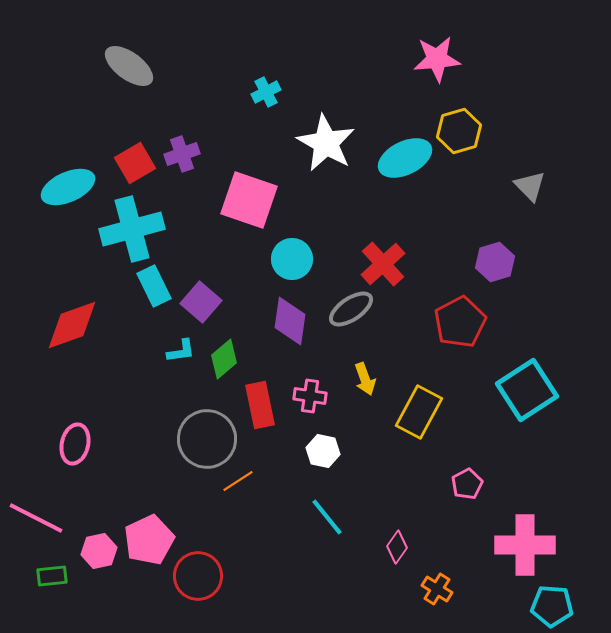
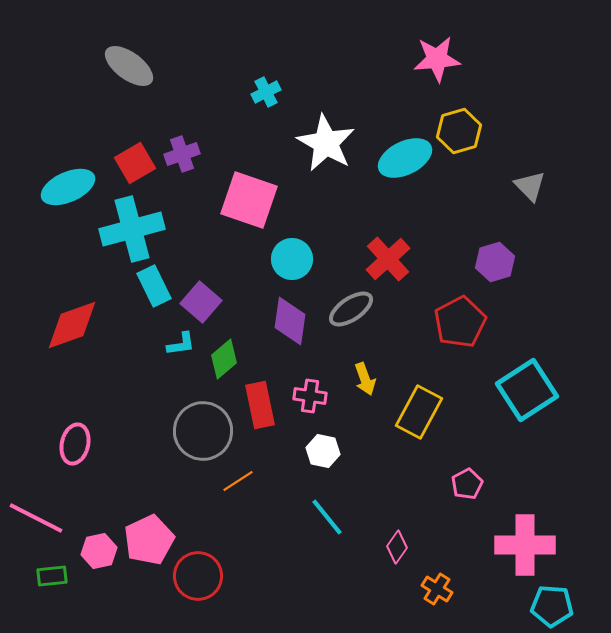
red cross at (383, 264): moved 5 px right, 5 px up
cyan L-shape at (181, 351): moved 7 px up
gray circle at (207, 439): moved 4 px left, 8 px up
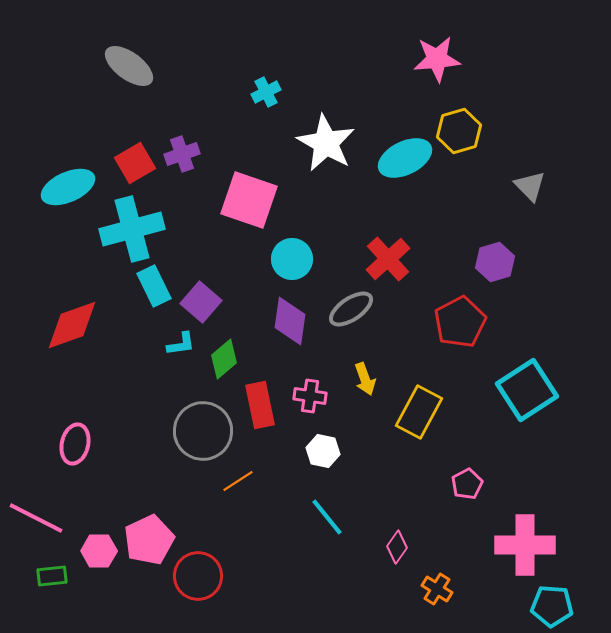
pink hexagon at (99, 551): rotated 12 degrees clockwise
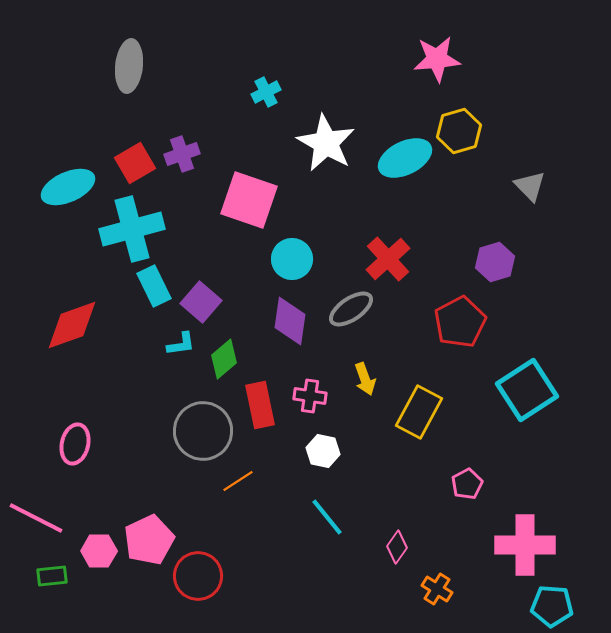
gray ellipse at (129, 66): rotated 60 degrees clockwise
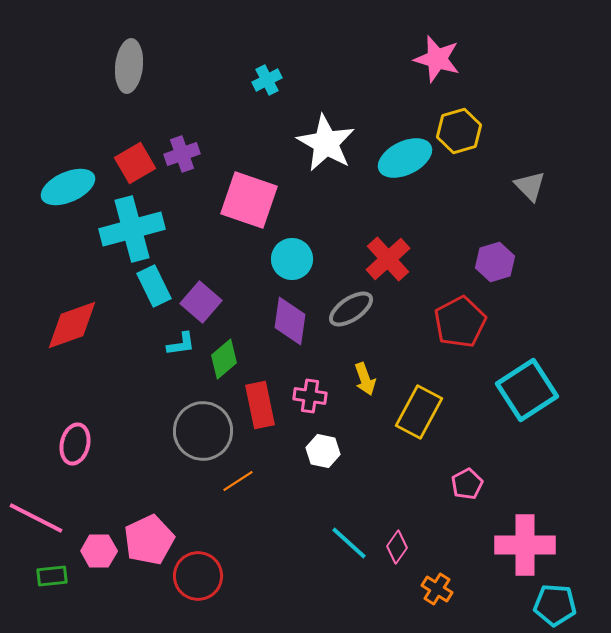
pink star at (437, 59): rotated 21 degrees clockwise
cyan cross at (266, 92): moved 1 px right, 12 px up
cyan line at (327, 517): moved 22 px right, 26 px down; rotated 9 degrees counterclockwise
cyan pentagon at (552, 606): moved 3 px right, 1 px up
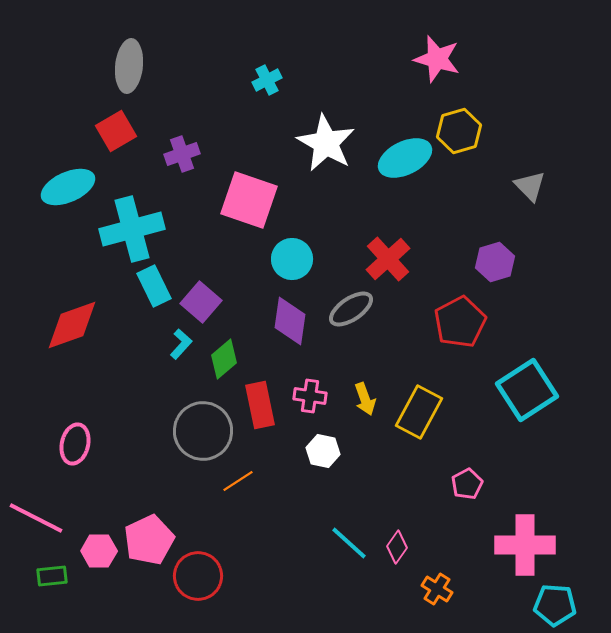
red square at (135, 163): moved 19 px left, 32 px up
cyan L-shape at (181, 344): rotated 40 degrees counterclockwise
yellow arrow at (365, 379): moved 20 px down
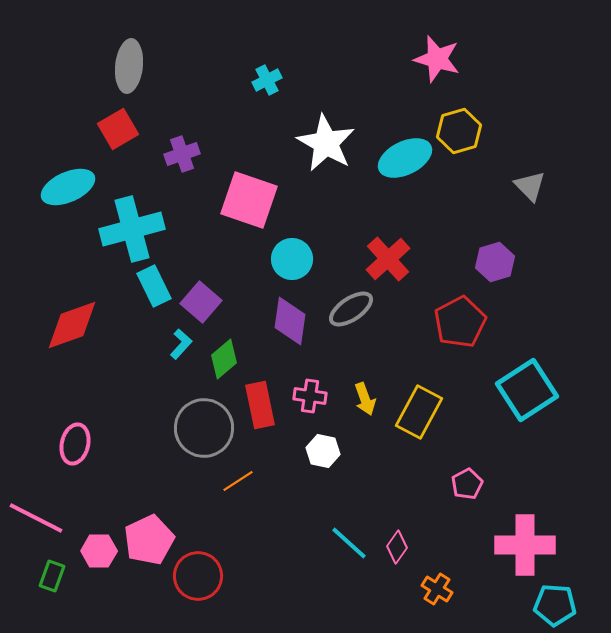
red square at (116, 131): moved 2 px right, 2 px up
gray circle at (203, 431): moved 1 px right, 3 px up
green rectangle at (52, 576): rotated 64 degrees counterclockwise
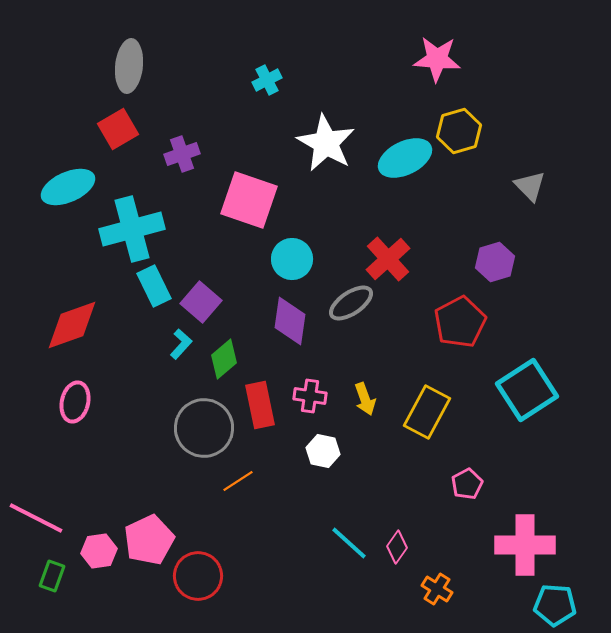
pink star at (437, 59): rotated 12 degrees counterclockwise
gray ellipse at (351, 309): moved 6 px up
yellow rectangle at (419, 412): moved 8 px right
pink ellipse at (75, 444): moved 42 px up
pink hexagon at (99, 551): rotated 8 degrees counterclockwise
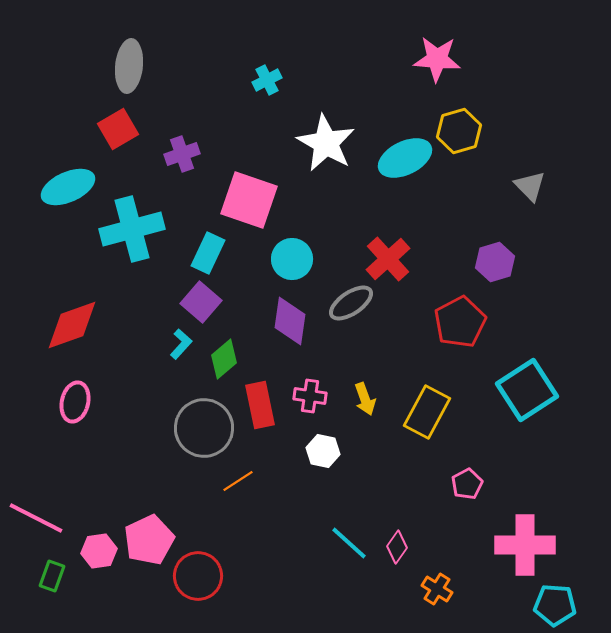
cyan rectangle at (154, 286): moved 54 px right, 33 px up; rotated 51 degrees clockwise
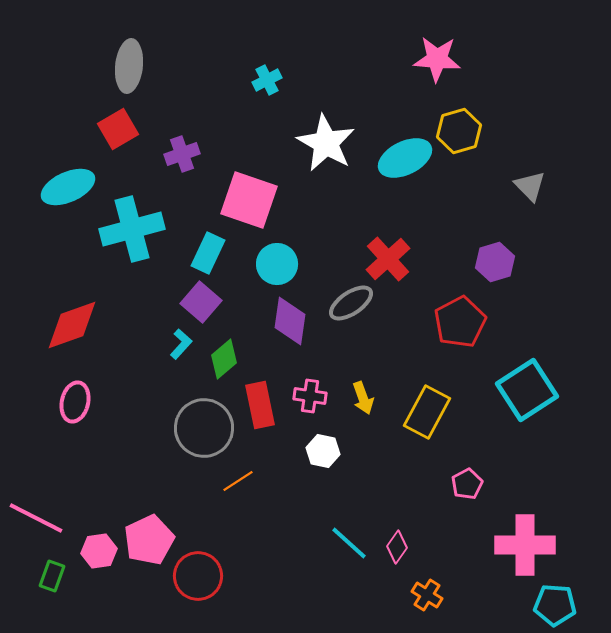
cyan circle at (292, 259): moved 15 px left, 5 px down
yellow arrow at (365, 399): moved 2 px left, 1 px up
orange cross at (437, 589): moved 10 px left, 6 px down
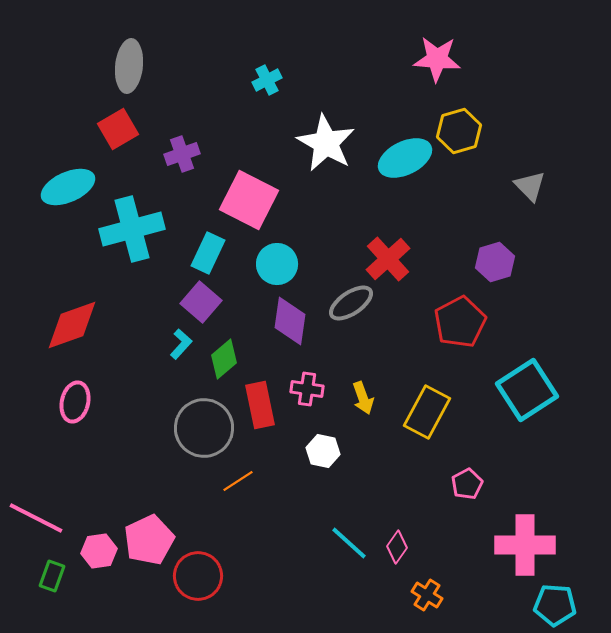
pink square at (249, 200): rotated 8 degrees clockwise
pink cross at (310, 396): moved 3 px left, 7 px up
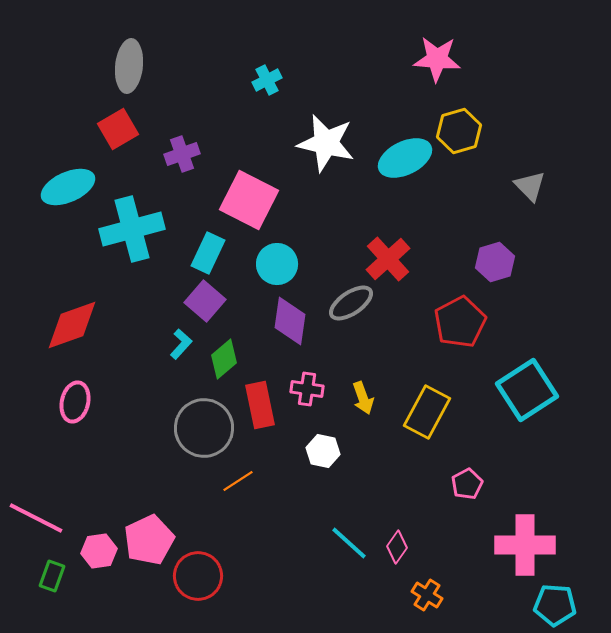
white star at (326, 143): rotated 16 degrees counterclockwise
purple square at (201, 302): moved 4 px right, 1 px up
